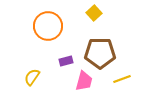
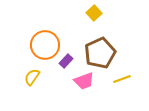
orange circle: moved 3 px left, 19 px down
brown pentagon: rotated 24 degrees counterclockwise
purple rectangle: rotated 32 degrees counterclockwise
pink trapezoid: rotated 55 degrees clockwise
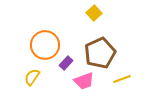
purple rectangle: moved 2 px down
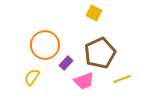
yellow square: rotated 21 degrees counterclockwise
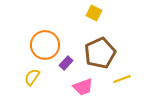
pink trapezoid: moved 1 px left, 6 px down
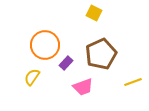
brown pentagon: moved 1 px right, 1 px down
yellow line: moved 11 px right, 3 px down
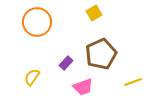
yellow square: rotated 35 degrees clockwise
orange circle: moved 8 px left, 23 px up
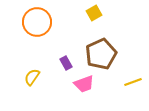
purple rectangle: rotated 72 degrees counterclockwise
pink trapezoid: moved 1 px right, 3 px up
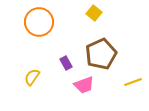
yellow square: rotated 21 degrees counterclockwise
orange circle: moved 2 px right
pink trapezoid: moved 1 px down
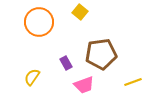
yellow square: moved 14 px left, 1 px up
brown pentagon: rotated 16 degrees clockwise
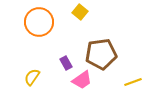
pink trapezoid: moved 2 px left, 5 px up; rotated 15 degrees counterclockwise
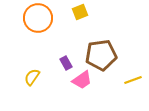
yellow square: rotated 28 degrees clockwise
orange circle: moved 1 px left, 4 px up
brown pentagon: moved 1 px down
yellow line: moved 2 px up
